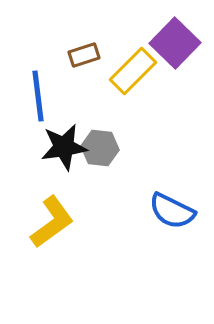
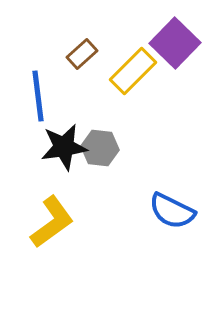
brown rectangle: moved 2 px left, 1 px up; rotated 24 degrees counterclockwise
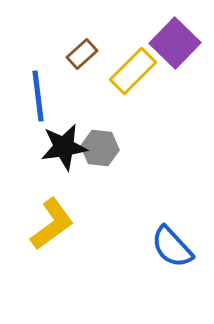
blue semicircle: moved 36 px down; rotated 21 degrees clockwise
yellow L-shape: moved 2 px down
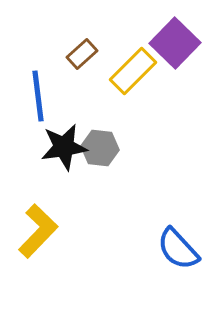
yellow L-shape: moved 14 px left, 7 px down; rotated 10 degrees counterclockwise
blue semicircle: moved 6 px right, 2 px down
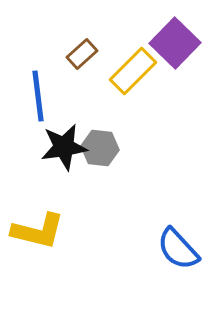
yellow L-shape: rotated 60 degrees clockwise
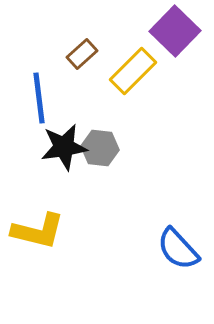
purple square: moved 12 px up
blue line: moved 1 px right, 2 px down
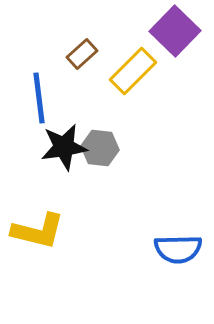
blue semicircle: rotated 48 degrees counterclockwise
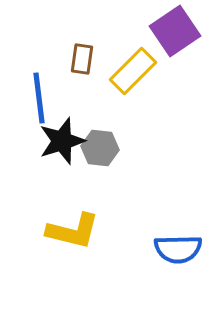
purple square: rotated 12 degrees clockwise
brown rectangle: moved 5 px down; rotated 40 degrees counterclockwise
black star: moved 2 px left, 6 px up; rotated 9 degrees counterclockwise
yellow L-shape: moved 35 px right
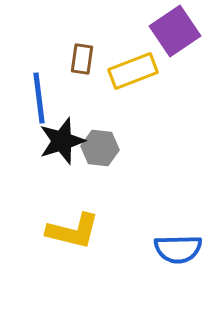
yellow rectangle: rotated 24 degrees clockwise
